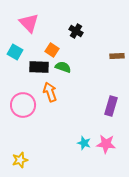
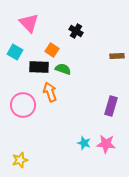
green semicircle: moved 2 px down
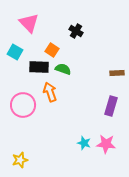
brown rectangle: moved 17 px down
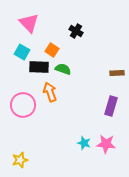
cyan square: moved 7 px right
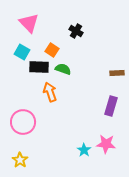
pink circle: moved 17 px down
cyan star: moved 7 px down; rotated 16 degrees clockwise
yellow star: rotated 21 degrees counterclockwise
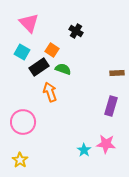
black rectangle: rotated 36 degrees counterclockwise
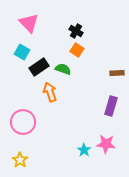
orange square: moved 25 px right
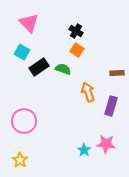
orange arrow: moved 38 px right
pink circle: moved 1 px right, 1 px up
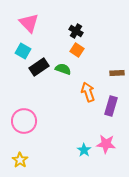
cyan square: moved 1 px right, 1 px up
